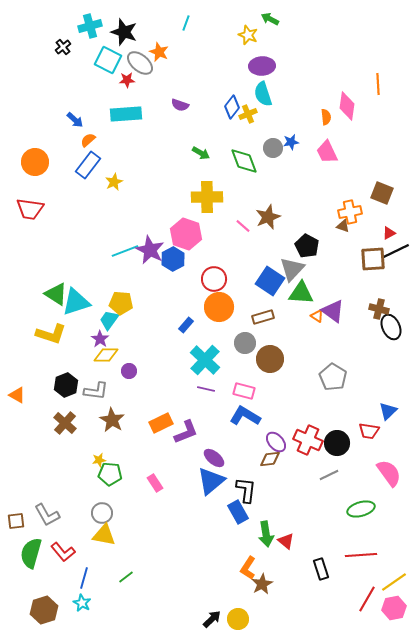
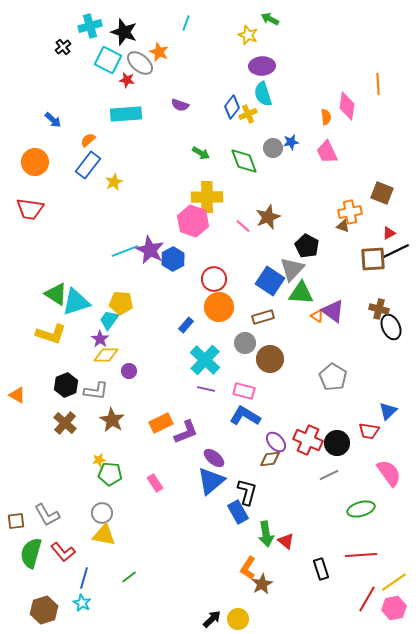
red star at (127, 80): rotated 14 degrees clockwise
blue arrow at (75, 120): moved 22 px left
pink hexagon at (186, 234): moved 7 px right, 13 px up
black L-shape at (246, 490): moved 1 px right, 2 px down; rotated 8 degrees clockwise
green line at (126, 577): moved 3 px right
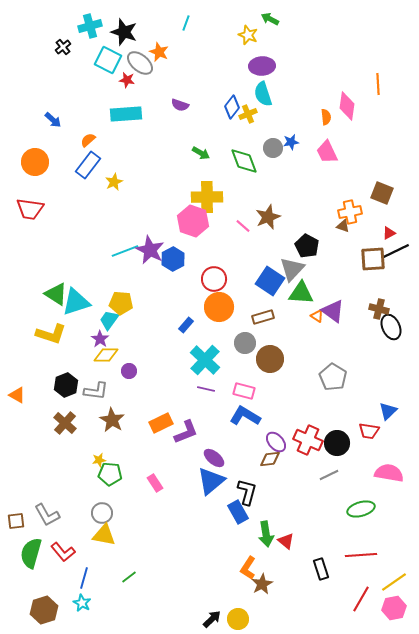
pink semicircle at (389, 473): rotated 44 degrees counterclockwise
red line at (367, 599): moved 6 px left
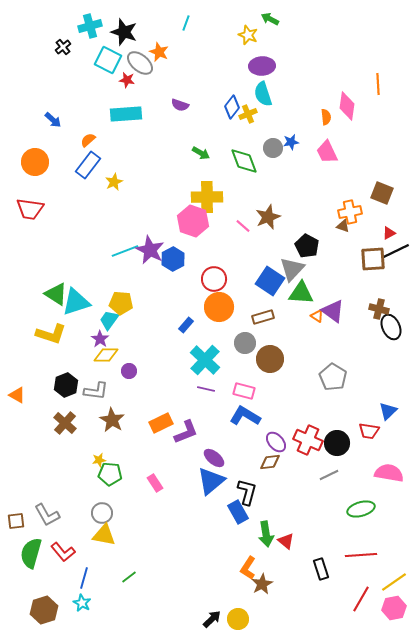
brown diamond at (270, 459): moved 3 px down
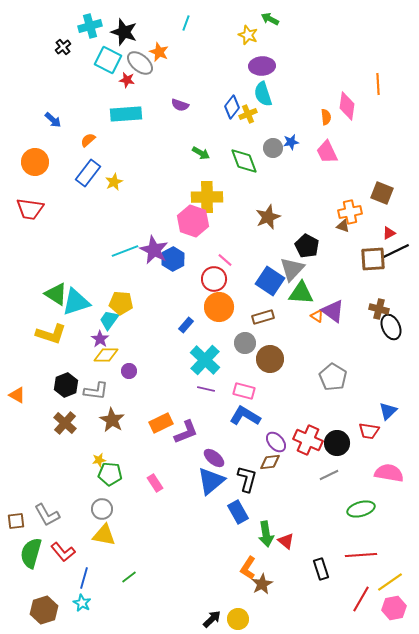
blue rectangle at (88, 165): moved 8 px down
pink line at (243, 226): moved 18 px left, 34 px down
purple star at (150, 250): moved 4 px right
black L-shape at (247, 492): moved 13 px up
gray circle at (102, 513): moved 4 px up
yellow line at (394, 582): moved 4 px left
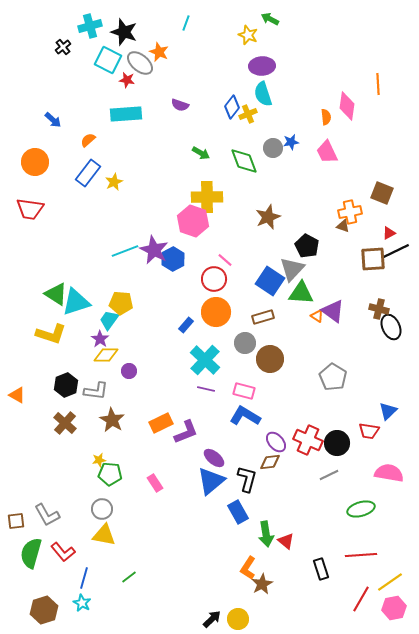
orange circle at (219, 307): moved 3 px left, 5 px down
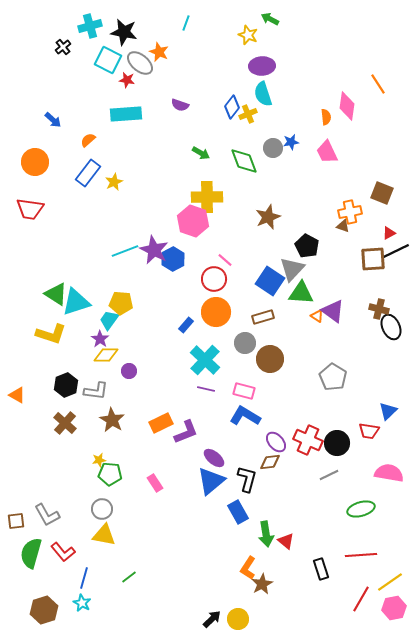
black star at (124, 32): rotated 8 degrees counterclockwise
orange line at (378, 84): rotated 30 degrees counterclockwise
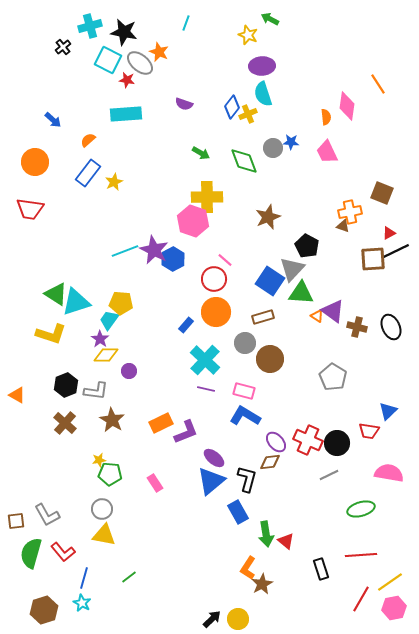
purple semicircle at (180, 105): moved 4 px right, 1 px up
blue star at (291, 142): rotated 14 degrees clockwise
brown cross at (379, 309): moved 22 px left, 18 px down
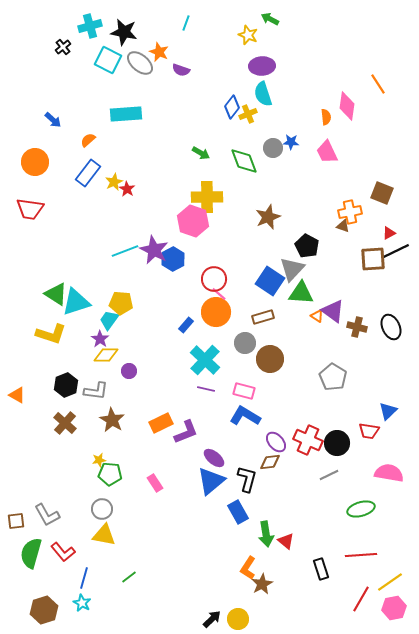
red star at (127, 80): moved 109 px down; rotated 21 degrees clockwise
purple semicircle at (184, 104): moved 3 px left, 34 px up
pink line at (225, 260): moved 6 px left, 34 px down
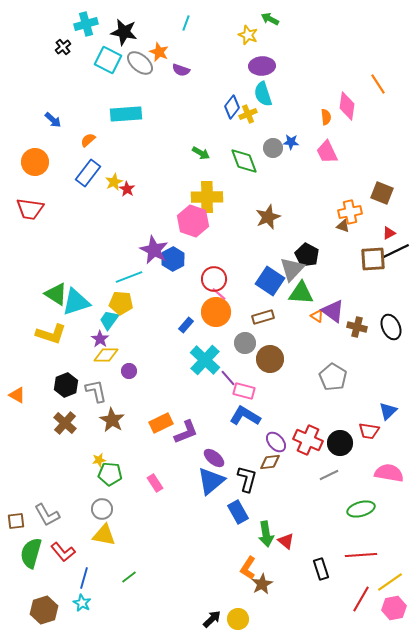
cyan cross at (90, 26): moved 4 px left, 2 px up
black pentagon at (307, 246): moved 9 px down
cyan line at (125, 251): moved 4 px right, 26 px down
purple line at (206, 389): moved 22 px right, 11 px up; rotated 36 degrees clockwise
gray L-shape at (96, 391): rotated 110 degrees counterclockwise
black circle at (337, 443): moved 3 px right
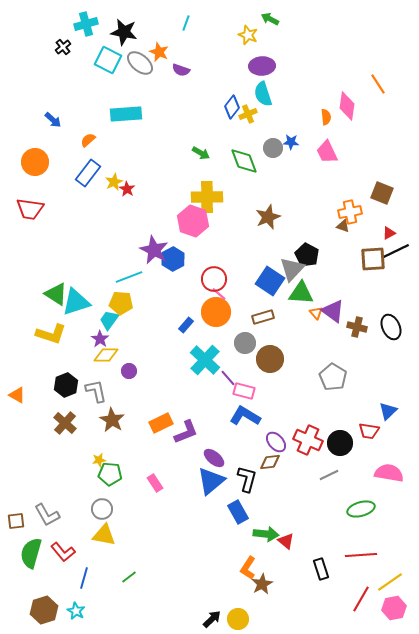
orange triangle at (317, 316): moved 1 px left, 3 px up; rotated 16 degrees clockwise
green arrow at (266, 534): rotated 75 degrees counterclockwise
cyan star at (82, 603): moved 6 px left, 8 px down
